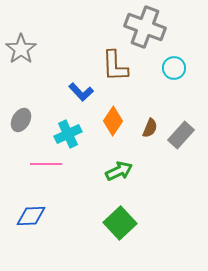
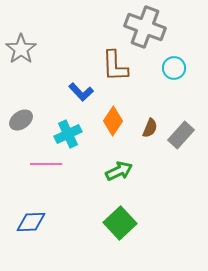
gray ellipse: rotated 25 degrees clockwise
blue diamond: moved 6 px down
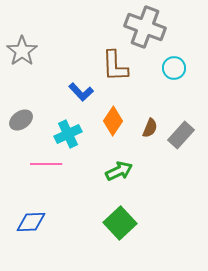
gray star: moved 1 px right, 2 px down
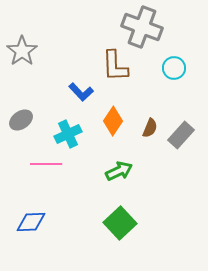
gray cross: moved 3 px left
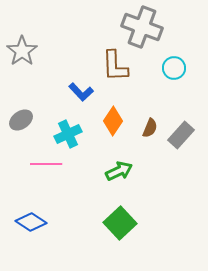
blue diamond: rotated 36 degrees clockwise
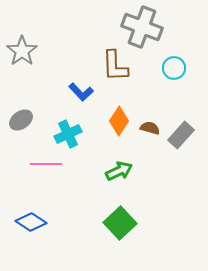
orange diamond: moved 6 px right
brown semicircle: rotated 96 degrees counterclockwise
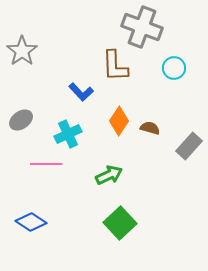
gray rectangle: moved 8 px right, 11 px down
green arrow: moved 10 px left, 4 px down
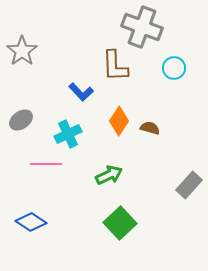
gray rectangle: moved 39 px down
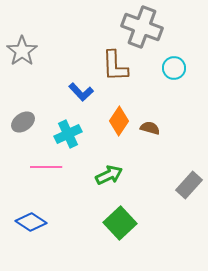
gray ellipse: moved 2 px right, 2 px down
pink line: moved 3 px down
